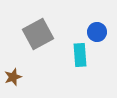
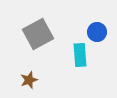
brown star: moved 16 px right, 3 px down
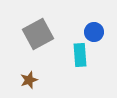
blue circle: moved 3 px left
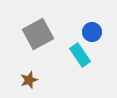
blue circle: moved 2 px left
cyan rectangle: rotated 30 degrees counterclockwise
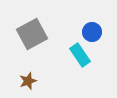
gray square: moved 6 px left
brown star: moved 1 px left, 1 px down
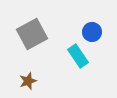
cyan rectangle: moved 2 px left, 1 px down
